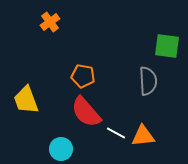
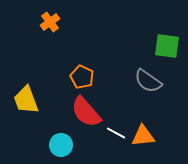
orange pentagon: moved 1 px left, 1 px down; rotated 15 degrees clockwise
gray semicircle: rotated 128 degrees clockwise
cyan circle: moved 4 px up
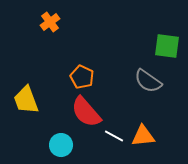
white line: moved 2 px left, 3 px down
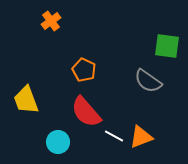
orange cross: moved 1 px right, 1 px up
orange pentagon: moved 2 px right, 7 px up
orange triangle: moved 2 px left, 1 px down; rotated 15 degrees counterclockwise
cyan circle: moved 3 px left, 3 px up
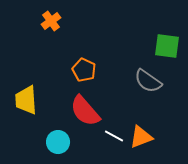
yellow trapezoid: rotated 16 degrees clockwise
red semicircle: moved 1 px left, 1 px up
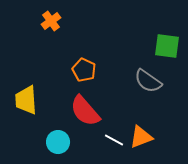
white line: moved 4 px down
